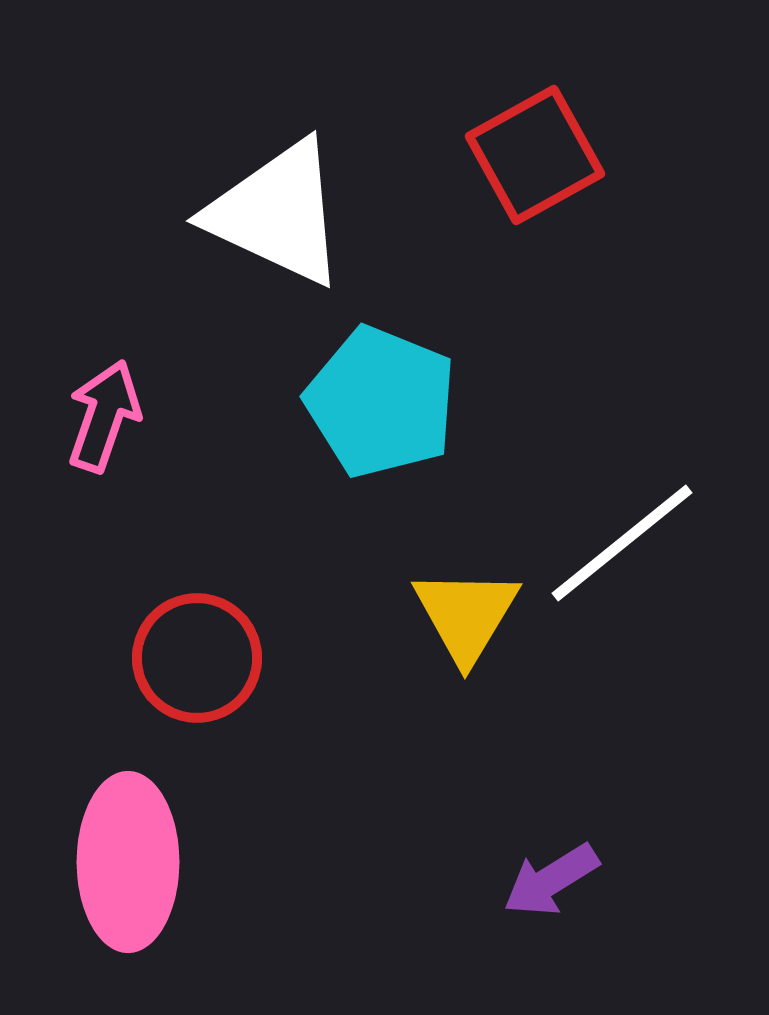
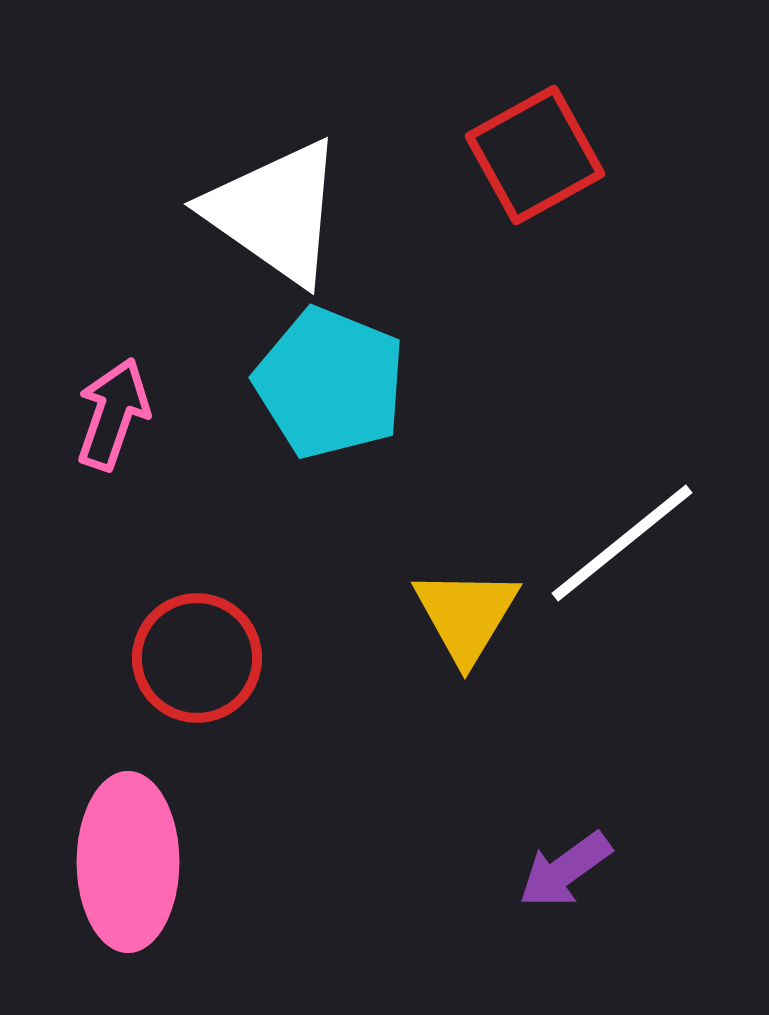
white triangle: moved 2 px left, 1 px up; rotated 10 degrees clockwise
cyan pentagon: moved 51 px left, 19 px up
pink arrow: moved 9 px right, 2 px up
purple arrow: moved 14 px right, 10 px up; rotated 4 degrees counterclockwise
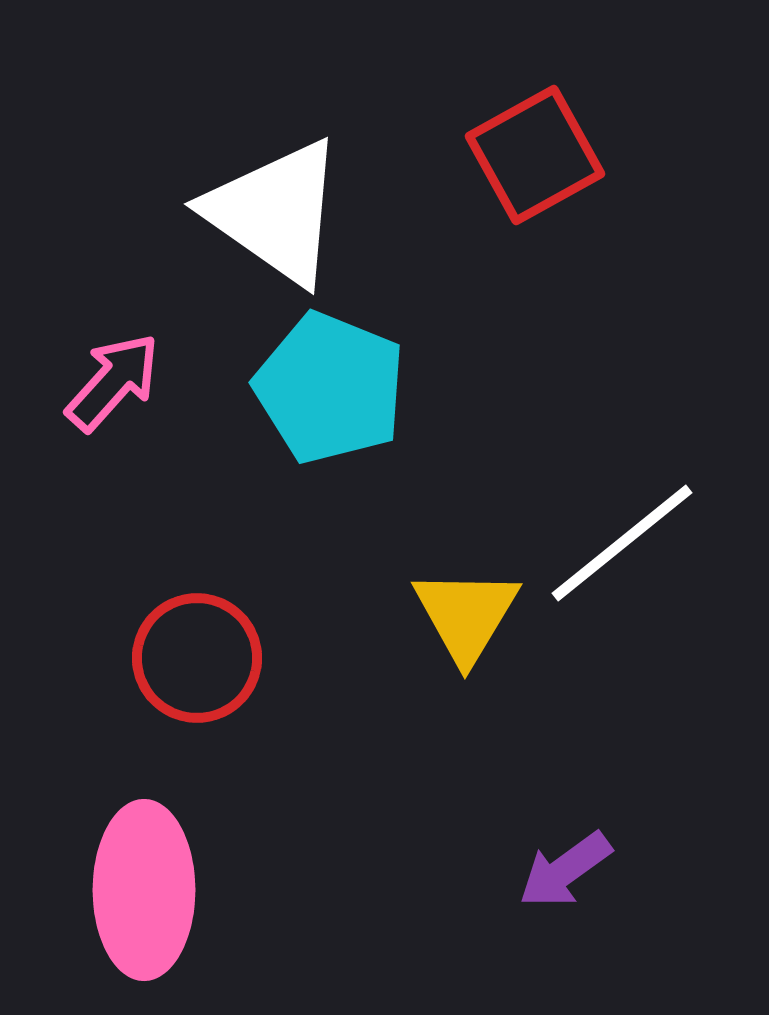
cyan pentagon: moved 5 px down
pink arrow: moved 32 px up; rotated 23 degrees clockwise
pink ellipse: moved 16 px right, 28 px down
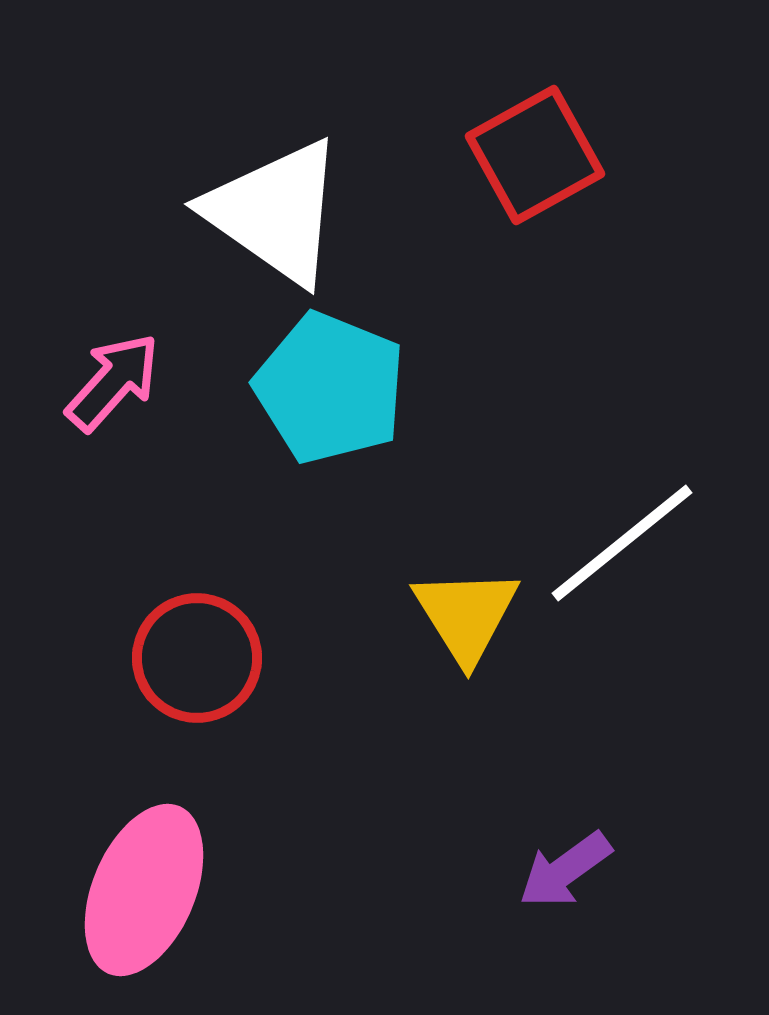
yellow triangle: rotated 3 degrees counterclockwise
pink ellipse: rotated 23 degrees clockwise
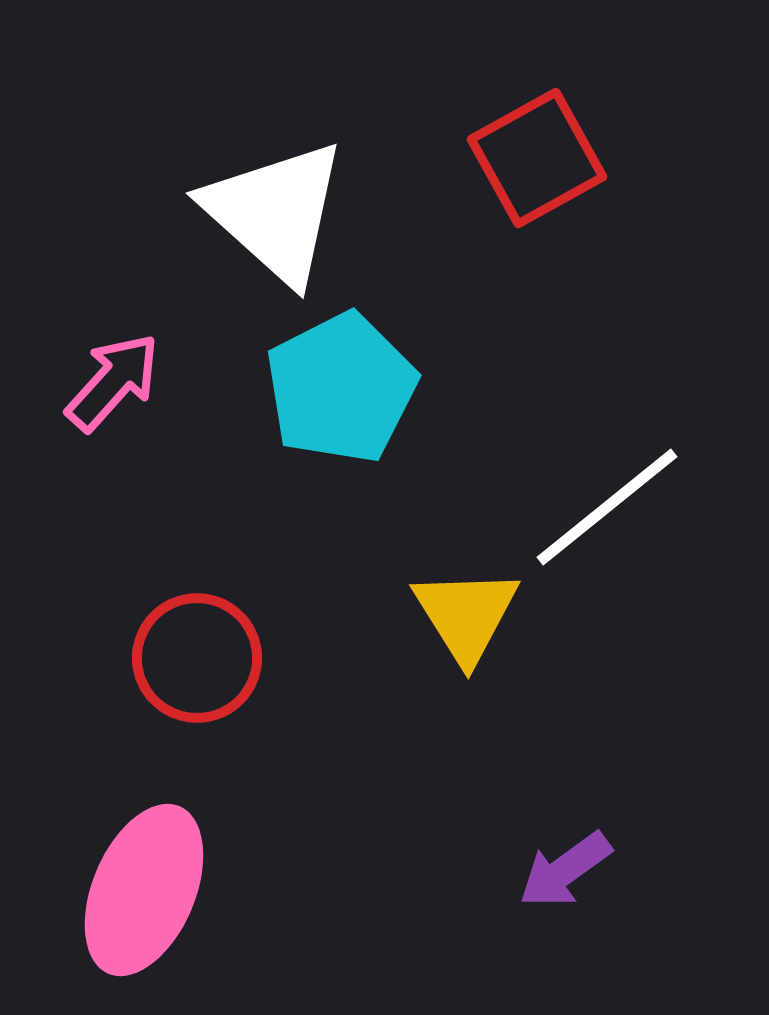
red square: moved 2 px right, 3 px down
white triangle: rotated 7 degrees clockwise
cyan pentagon: moved 11 px right; rotated 23 degrees clockwise
white line: moved 15 px left, 36 px up
